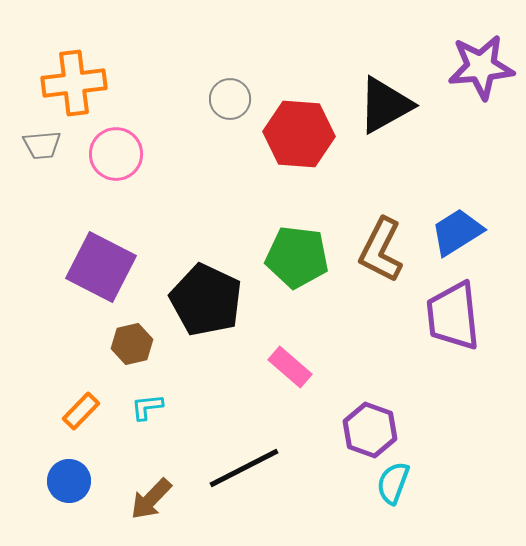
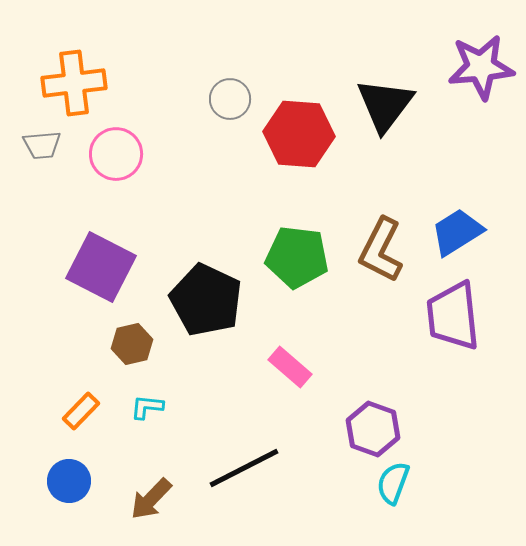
black triangle: rotated 24 degrees counterclockwise
cyan L-shape: rotated 12 degrees clockwise
purple hexagon: moved 3 px right, 1 px up
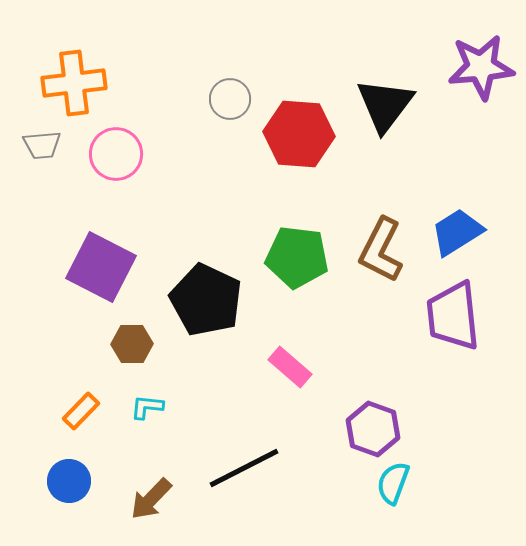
brown hexagon: rotated 12 degrees clockwise
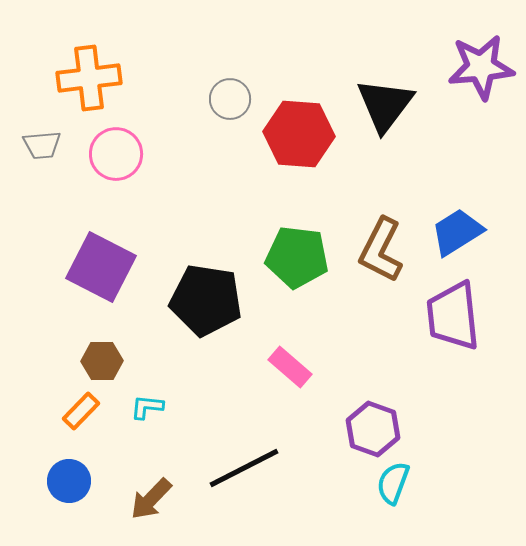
orange cross: moved 15 px right, 5 px up
black pentagon: rotated 16 degrees counterclockwise
brown hexagon: moved 30 px left, 17 px down
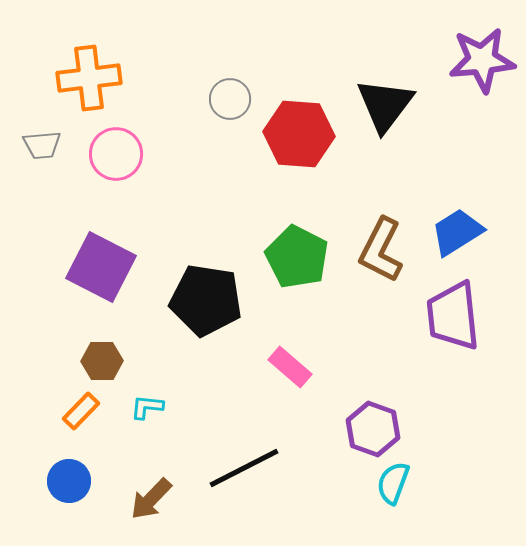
purple star: moved 1 px right, 7 px up
green pentagon: rotated 20 degrees clockwise
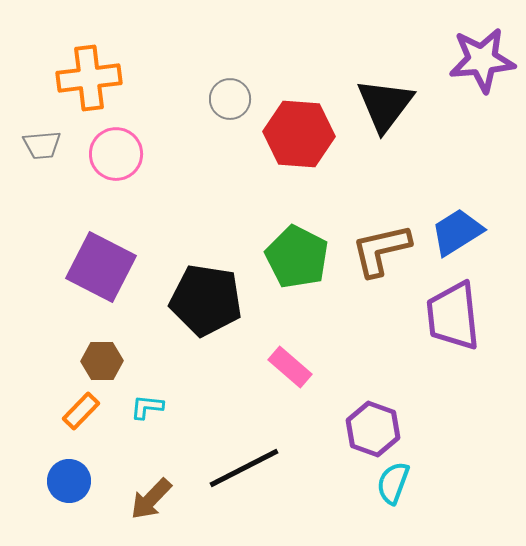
brown L-shape: rotated 50 degrees clockwise
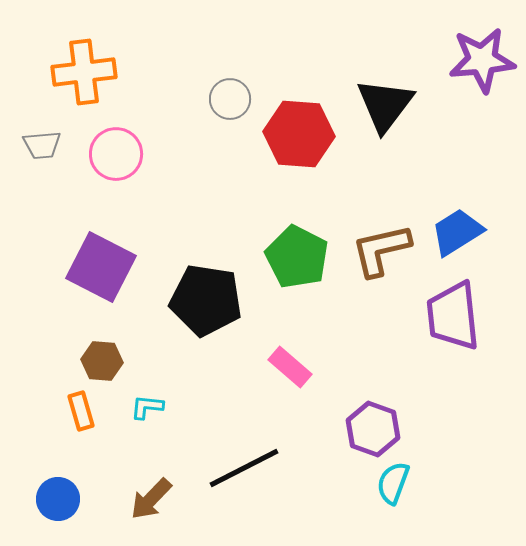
orange cross: moved 5 px left, 6 px up
brown hexagon: rotated 6 degrees clockwise
orange rectangle: rotated 60 degrees counterclockwise
blue circle: moved 11 px left, 18 px down
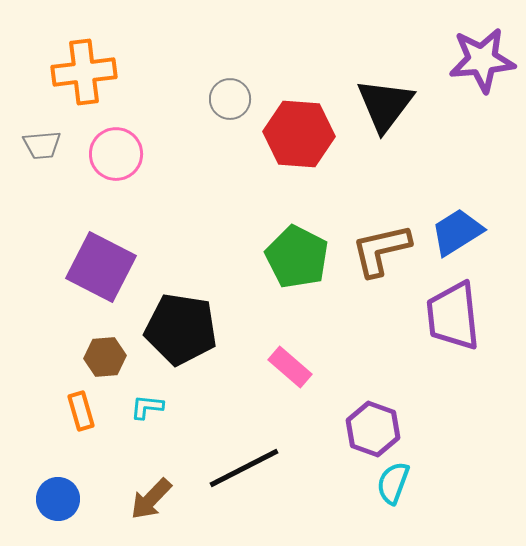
black pentagon: moved 25 px left, 29 px down
brown hexagon: moved 3 px right, 4 px up; rotated 9 degrees counterclockwise
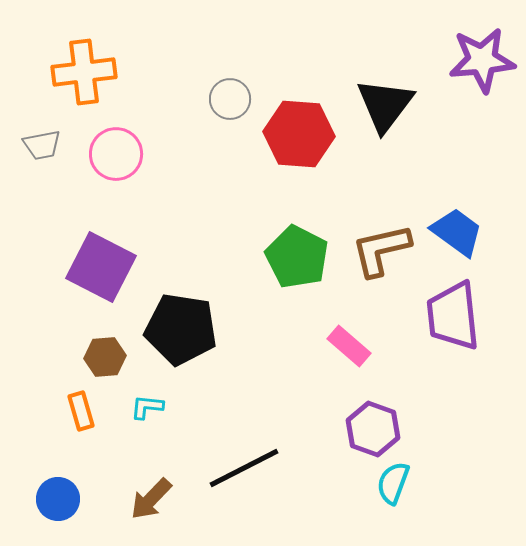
gray trapezoid: rotated 6 degrees counterclockwise
blue trapezoid: rotated 68 degrees clockwise
pink rectangle: moved 59 px right, 21 px up
